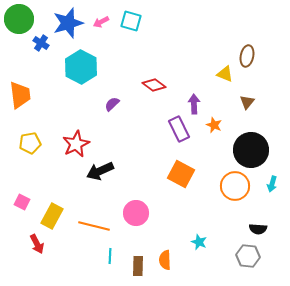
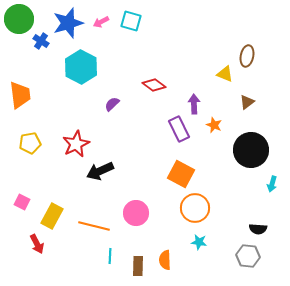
blue cross: moved 2 px up
brown triangle: rotated 14 degrees clockwise
orange circle: moved 40 px left, 22 px down
cyan star: rotated 14 degrees counterclockwise
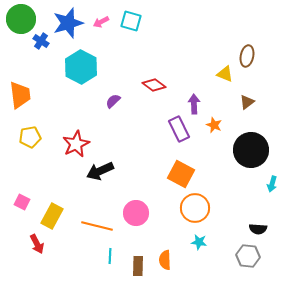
green circle: moved 2 px right
purple semicircle: moved 1 px right, 3 px up
yellow pentagon: moved 6 px up
orange line: moved 3 px right
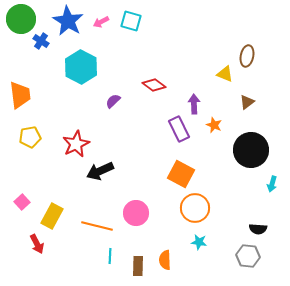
blue star: moved 2 px up; rotated 24 degrees counterclockwise
pink square: rotated 21 degrees clockwise
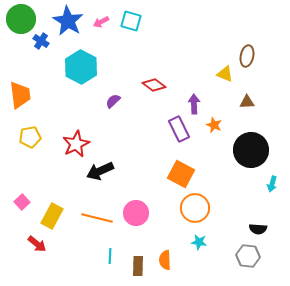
brown triangle: rotated 35 degrees clockwise
orange line: moved 8 px up
red arrow: rotated 24 degrees counterclockwise
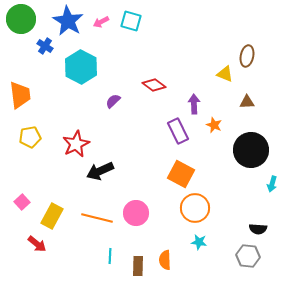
blue cross: moved 4 px right, 5 px down
purple rectangle: moved 1 px left, 2 px down
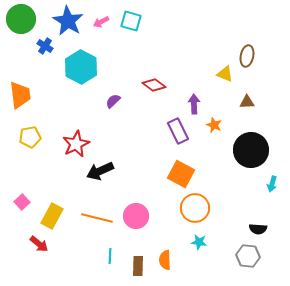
pink circle: moved 3 px down
red arrow: moved 2 px right
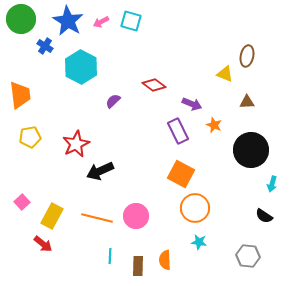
purple arrow: moved 2 px left; rotated 114 degrees clockwise
black semicircle: moved 6 px right, 13 px up; rotated 30 degrees clockwise
red arrow: moved 4 px right
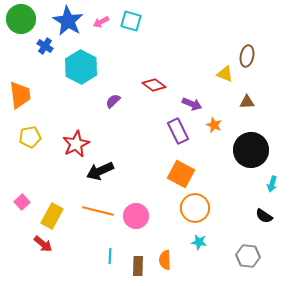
orange line: moved 1 px right, 7 px up
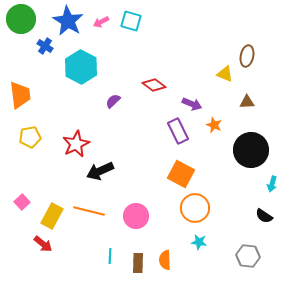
orange line: moved 9 px left
brown rectangle: moved 3 px up
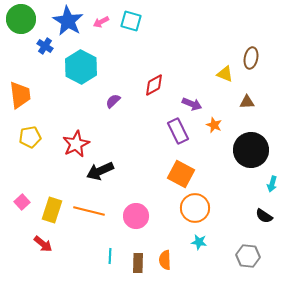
brown ellipse: moved 4 px right, 2 px down
red diamond: rotated 65 degrees counterclockwise
yellow rectangle: moved 6 px up; rotated 10 degrees counterclockwise
